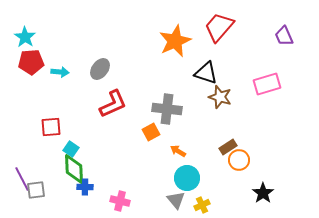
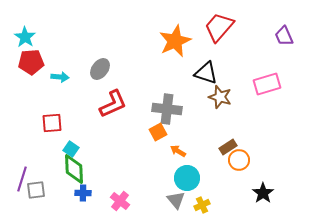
cyan arrow: moved 5 px down
red square: moved 1 px right, 4 px up
orange square: moved 7 px right
purple line: rotated 45 degrees clockwise
blue cross: moved 2 px left, 6 px down
pink cross: rotated 24 degrees clockwise
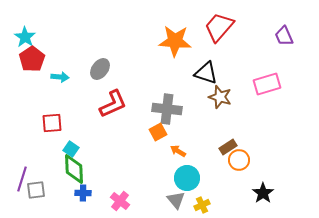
orange star: rotated 28 degrees clockwise
red pentagon: moved 1 px right, 3 px up; rotated 30 degrees counterclockwise
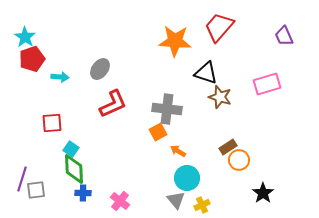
red pentagon: rotated 15 degrees clockwise
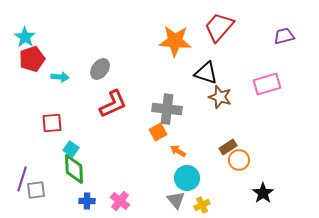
purple trapezoid: rotated 100 degrees clockwise
blue cross: moved 4 px right, 8 px down
